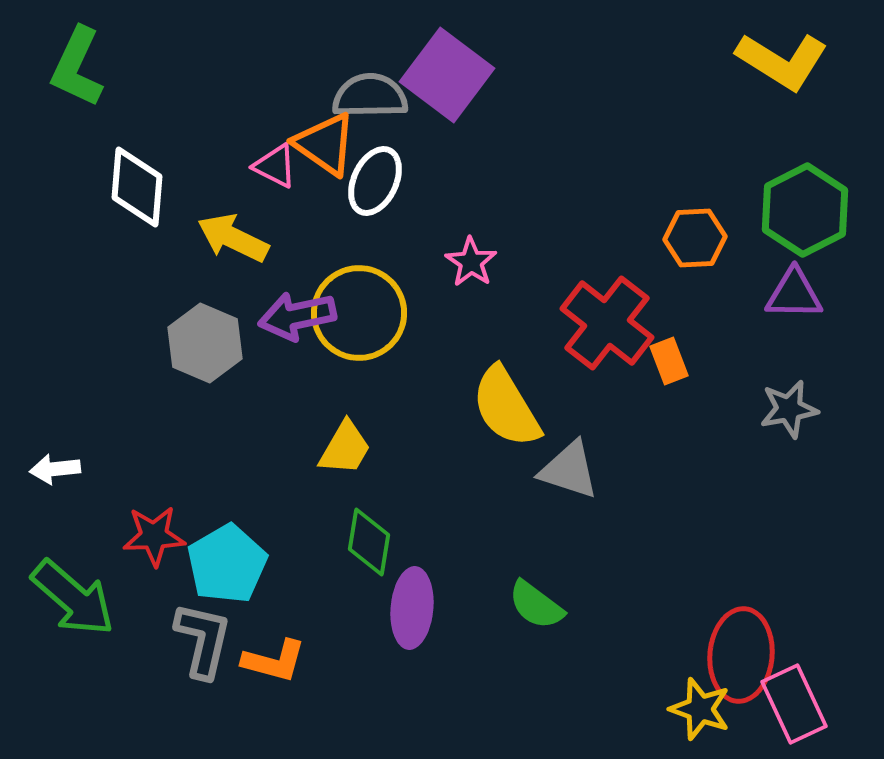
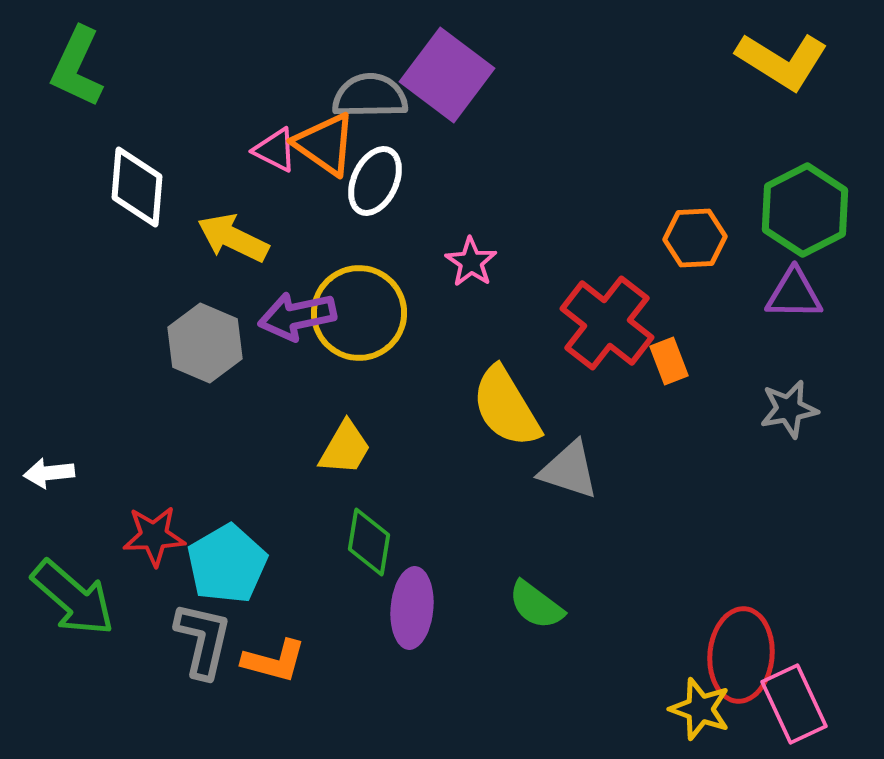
pink triangle: moved 16 px up
white arrow: moved 6 px left, 4 px down
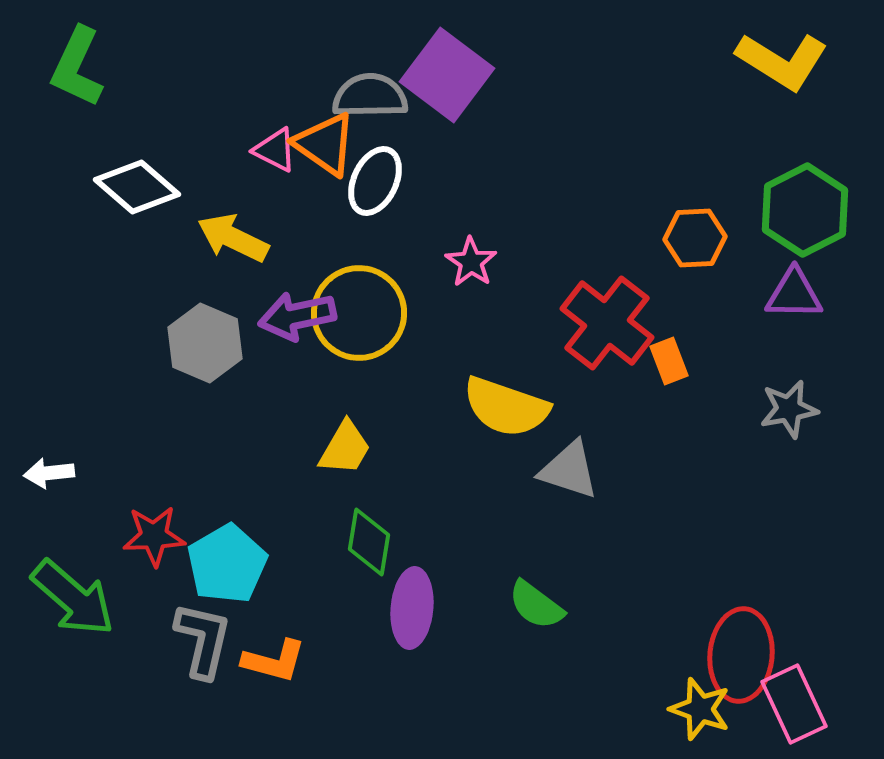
white diamond: rotated 54 degrees counterclockwise
yellow semicircle: rotated 40 degrees counterclockwise
